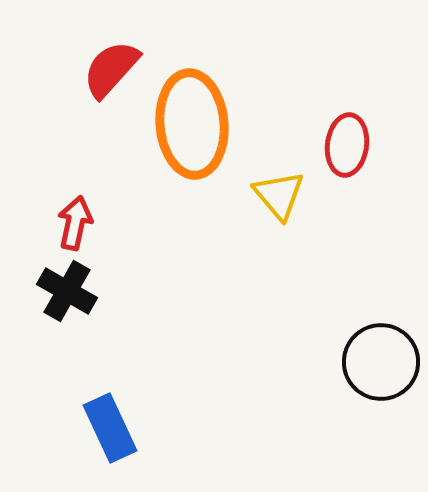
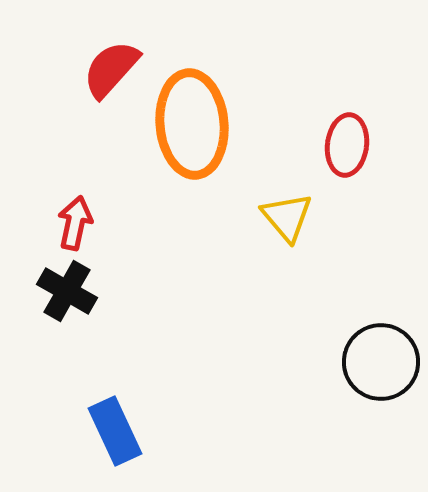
yellow triangle: moved 8 px right, 22 px down
blue rectangle: moved 5 px right, 3 px down
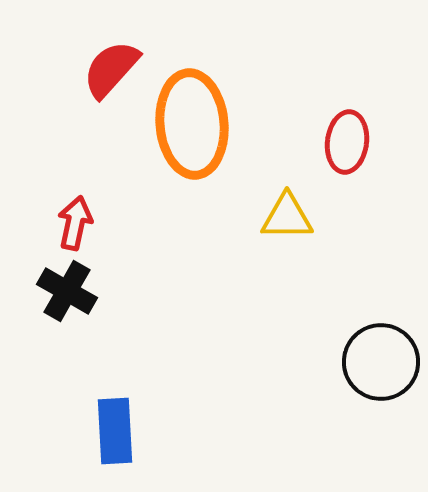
red ellipse: moved 3 px up
yellow triangle: rotated 50 degrees counterclockwise
blue rectangle: rotated 22 degrees clockwise
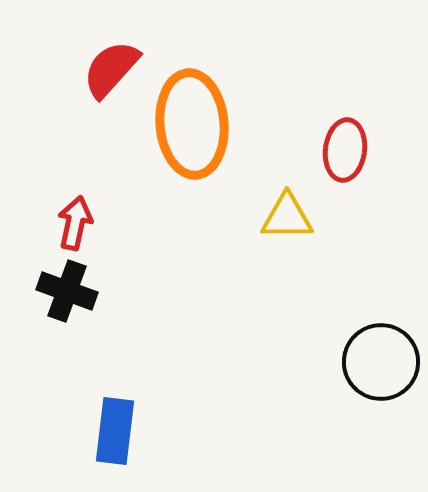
red ellipse: moved 2 px left, 8 px down
black cross: rotated 10 degrees counterclockwise
blue rectangle: rotated 10 degrees clockwise
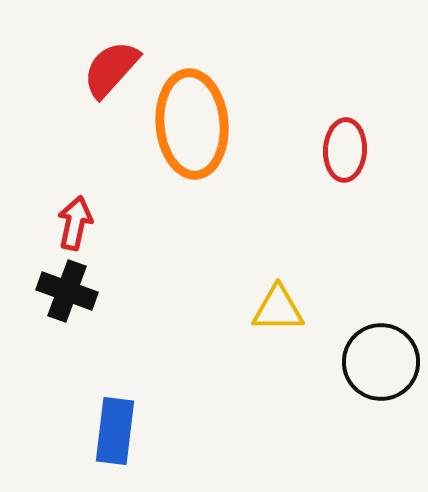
red ellipse: rotated 4 degrees counterclockwise
yellow triangle: moved 9 px left, 92 px down
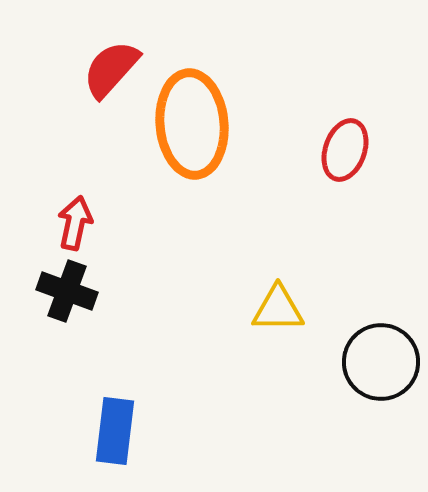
red ellipse: rotated 16 degrees clockwise
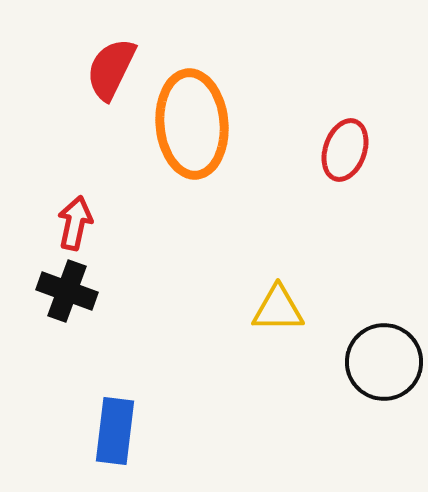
red semicircle: rotated 16 degrees counterclockwise
black circle: moved 3 px right
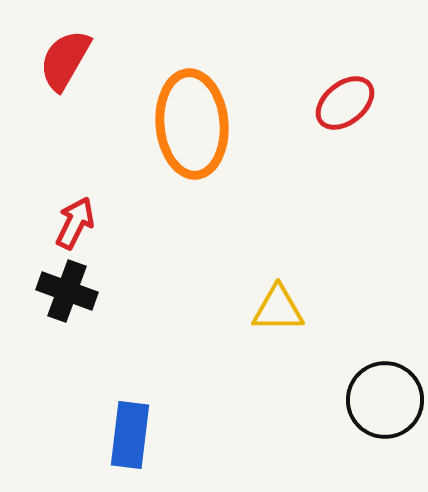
red semicircle: moved 46 px left, 9 px up; rotated 4 degrees clockwise
red ellipse: moved 47 px up; rotated 32 degrees clockwise
red arrow: rotated 14 degrees clockwise
black circle: moved 1 px right, 38 px down
blue rectangle: moved 15 px right, 4 px down
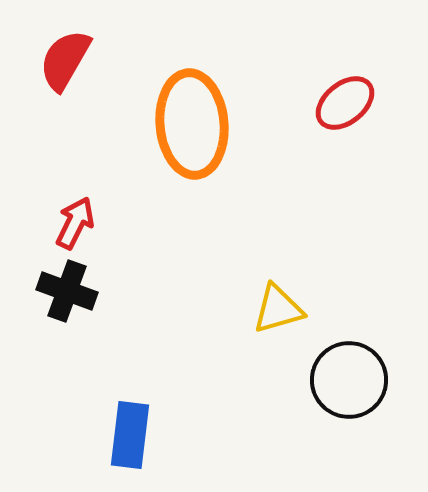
yellow triangle: rotated 16 degrees counterclockwise
black circle: moved 36 px left, 20 px up
